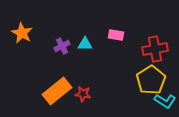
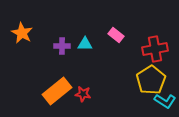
pink rectangle: rotated 28 degrees clockwise
purple cross: rotated 28 degrees clockwise
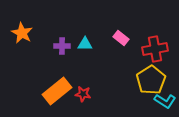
pink rectangle: moved 5 px right, 3 px down
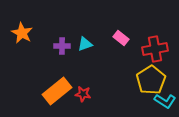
cyan triangle: rotated 21 degrees counterclockwise
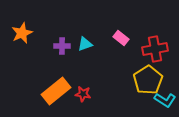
orange star: rotated 20 degrees clockwise
yellow pentagon: moved 3 px left
orange rectangle: moved 1 px left
cyan L-shape: moved 1 px up
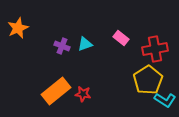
orange star: moved 4 px left, 5 px up
purple cross: rotated 21 degrees clockwise
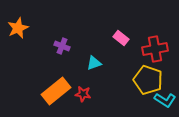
cyan triangle: moved 9 px right, 19 px down
yellow pentagon: rotated 20 degrees counterclockwise
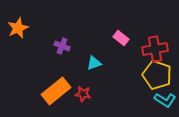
yellow pentagon: moved 9 px right, 5 px up
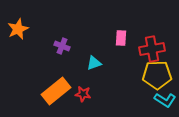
orange star: moved 1 px down
pink rectangle: rotated 56 degrees clockwise
red cross: moved 3 px left
yellow pentagon: rotated 20 degrees counterclockwise
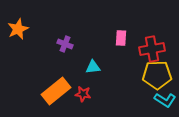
purple cross: moved 3 px right, 2 px up
cyan triangle: moved 1 px left, 4 px down; rotated 14 degrees clockwise
